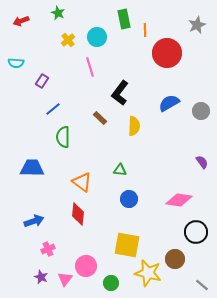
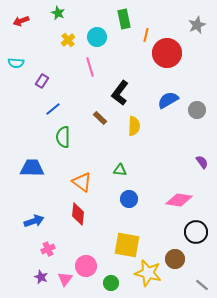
orange line: moved 1 px right, 5 px down; rotated 16 degrees clockwise
blue semicircle: moved 1 px left, 3 px up
gray circle: moved 4 px left, 1 px up
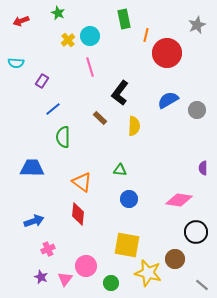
cyan circle: moved 7 px left, 1 px up
purple semicircle: moved 1 px right, 6 px down; rotated 144 degrees counterclockwise
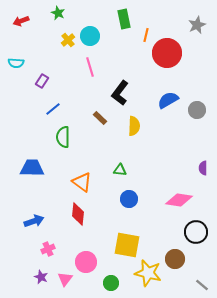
pink circle: moved 4 px up
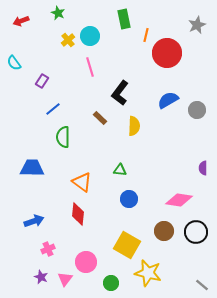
cyan semicircle: moved 2 px left; rotated 49 degrees clockwise
yellow square: rotated 20 degrees clockwise
brown circle: moved 11 px left, 28 px up
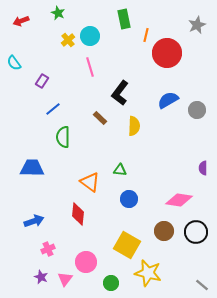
orange triangle: moved 8 px right
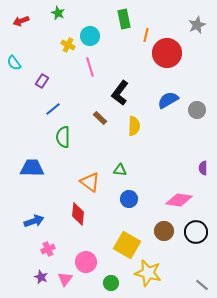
yellow cross: moved 5 px down; rotated 24 degrees counterclockwise
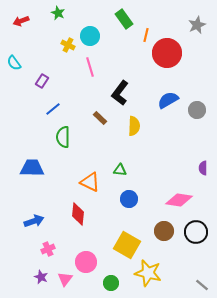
green rectangle: rotated 24 degrees counterclockwise
orange triangle: rotated 10 degrees counterclockwise
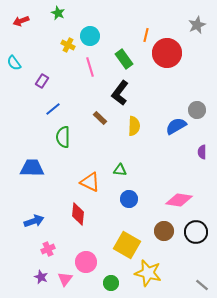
green rectangle: moved 40 px down
blue semicircle: moved 8 px right, 26 px down
purple semicircle: moved 1 px left, 16 px up
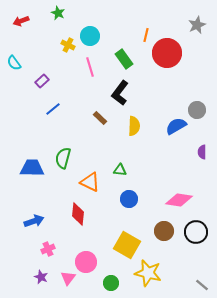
purple rectangle: rotated 16 degrees clockwise
green semicircle: moved 21 px down; rotated 15 degrees clockwise
pink triangle: moved 3 px right, 1 px up
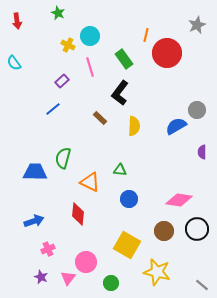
red arrow: moved 4 px left; rotated 77 degrees counterclockwise
purple rectangle: moved 20 px right
blue trapezoid: moved 3 px right, 4 px down
black circle: moved 1 px right, 3 px up
yellow star: moved 9 px right, 1 px up
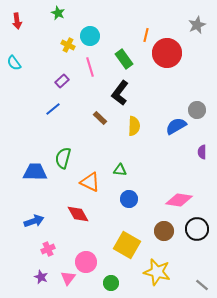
red diamond: rotated 35 degrees counterclockwise
